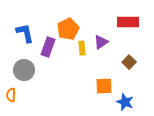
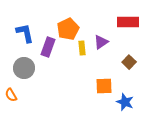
gray circle: moved 2 px up
orange semicircle: rotated 32 degrees counterclockwise
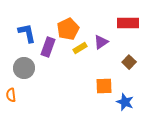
red rectangle: moved 1 px down
blue L-shape: moved 2 px right
yellow rectangle: moved 2 px left; rotated 64 degrees clockwise
orange semicircle: rotated 24 degrees clockwise
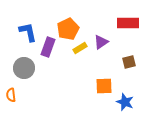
blue L-shape: moved 1 px right, 1 px up
brown square: rotated 32 degrees clockwise
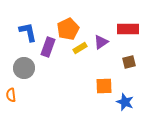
red rectangle: moved 6 px down
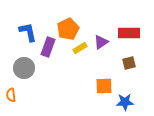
red rectangle: moved 1 px right, 4 px down
brown square: moved 1 px down
blue star: rotated 24 degrees counterclockwise
